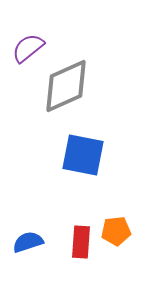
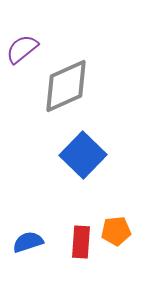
purple semicircle: moved 6 px left, 1 px down
blue square: rotated 33 degrees clockwise
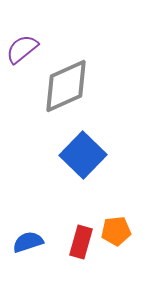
red rectangle: rotated 12 degrees clockwise
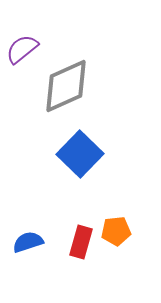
blue square: moved 3 px left, 1 px up
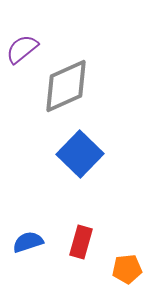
orange pentagon: moved 11 px right, 38 px down
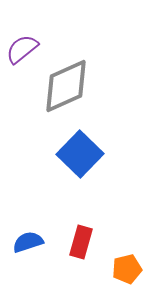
orange pentagon: rotated 8 degrees counterclockwise
